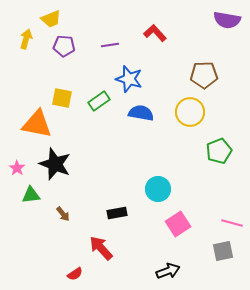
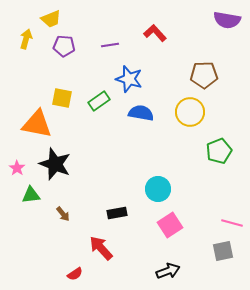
pink square: moved 8 px left, 1 px down
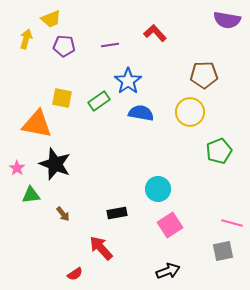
blue star: moved 1 px left, 2 px down; rotated 20 degrees clockwise
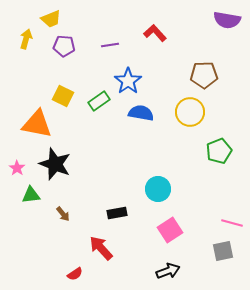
yellow square: moved 1 px right, 2 px up; rotated 15 degrees clockwise
pink square: moved 5 px down
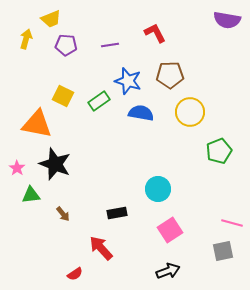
red L-shape: rotated 15 degrees clockwise
purple pentagon: moved 2 px right, 1 px up
brown pentagon: moved 34 px left
blue star: rotated 20 degrees counterclockwise
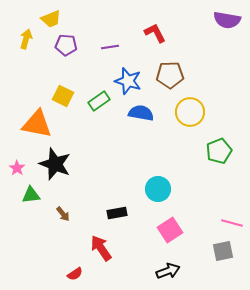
purple line: moved 2 px down
red arrow: rotated 8 degrees clockwise
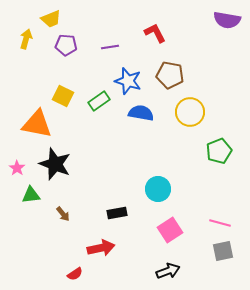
brown pentagon: rotated 12 degrees clockwise
pink line: moved 12 px left
red arrow: rotated 112 degrees clockwise
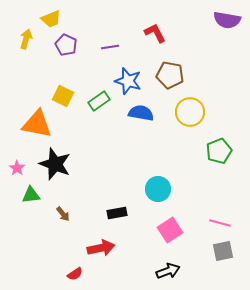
purple pentagon: rotated 20 degrees clockwise
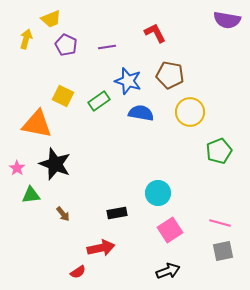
purple line: moved 3 px left
cyan circle: moved 4 px down
red semicircle: moved 3 px right, 2 px up
